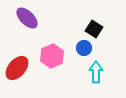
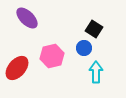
pink hexagon: rotated 10 degrees clockwise
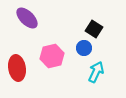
red ellipse: rotated 50 degrees counterclockwise
cyan arrow: rotated 25 degrees clockwise
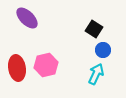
blue circle: moved 19 px right, 2 px down
pink hexagon: moved 6 px left, 9 px down
cyan arrow: moved 2 px down
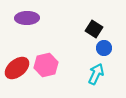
purple ellipse: rotated 45 degrees counterclockwise
blue circle: moved 1 px right, 2 px up
red ellipse: rotated 60 degrees clockwise
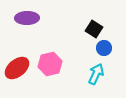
pink hexagon: moved 4 px right, 1 px up
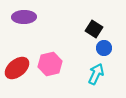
purple ellipse: moved 3 px left, 1 px up
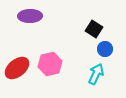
purple ellipse: moved 6 px right, 1 px up
blue circle: moved 1 px right, 1 px down
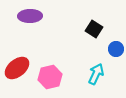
blue circle: moved 11 px right
pink hexagon: moved 13 px down
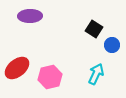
blue circle: moved 4 px left, 4 px up
